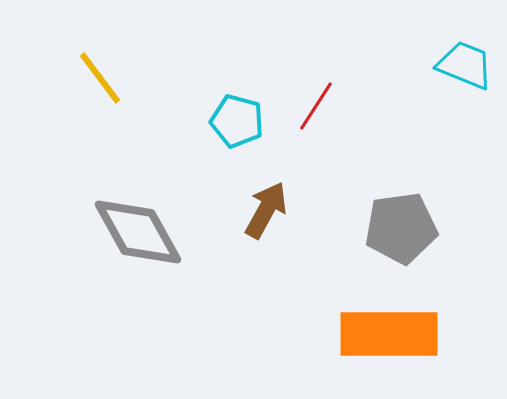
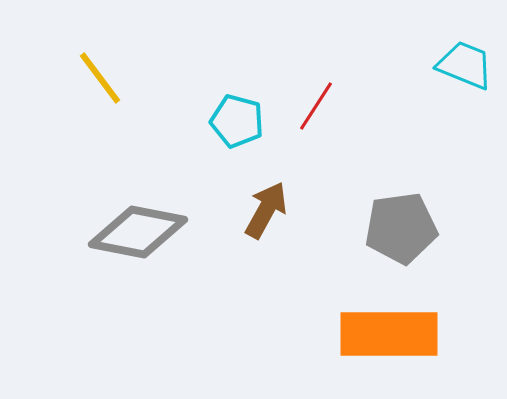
gray diamond: rotated 50 degrees counterclockwise
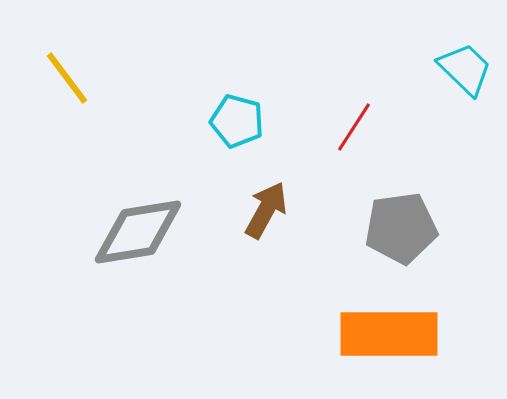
cyan trapezoid: moved 4 px down; rotated 22 degrees clockwise
yellow line: moved 33 px left
red line: moved 38 px right, 21 px down
gray diamond: rotated 20 degrees counterclockwise
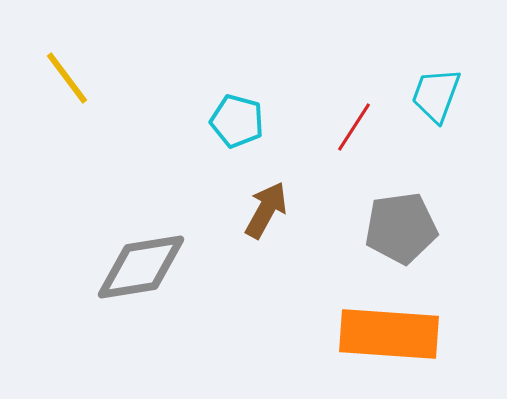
cyan trapezoid: moved 29 px left, 26 px down; rotated 114 degrees counterclockwise
gray diamond: moved 3 px right, 35 px down
orange rectangle: rotated 4 degrees clockwise
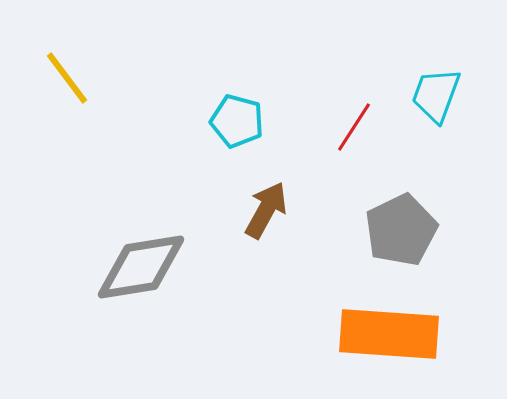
gray pentagon: moved 2 px down; rotated 18 degrees counterclockwise
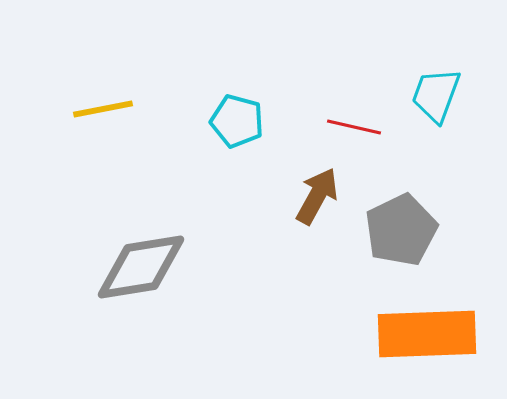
yellow line: moved 36 px right, 31 px down; rotated 64 degrees counterclockwise
red line: rotated 70 degrees clockwise
brown arrow: moved 51 px right, 14 px up
orange rectangle: moved 38 px right; rotated 6 degrees counterclockwise
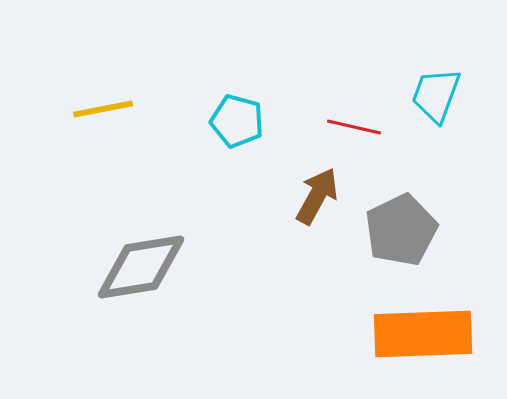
orange rectangle: moved 4 px left
